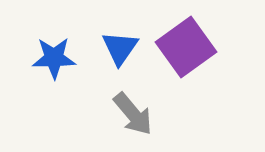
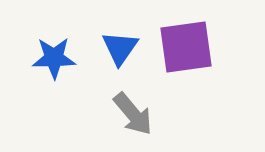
purple square: rotated 28 degrees clockwise
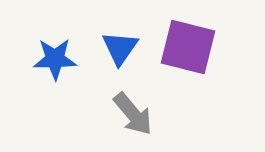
purple square: moved 2 px right; rotated 22 degrees clockwise
blue star: moved 1 px right, 1 px down
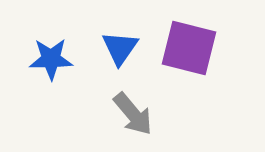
purple square: moved 1 px right, 1 px down
blue star: moved 4 px left
